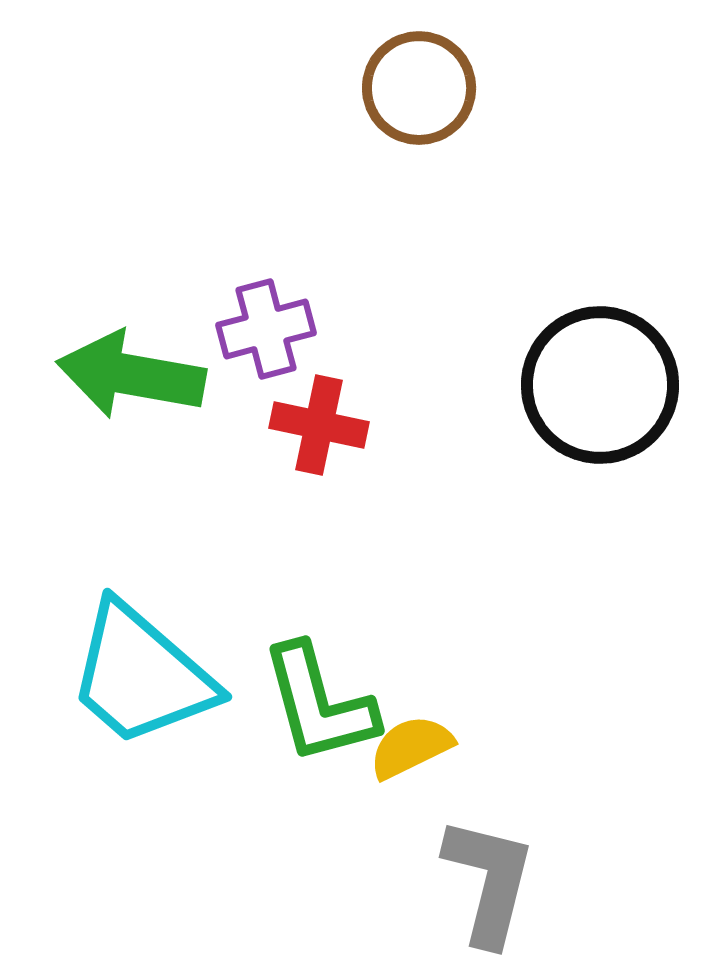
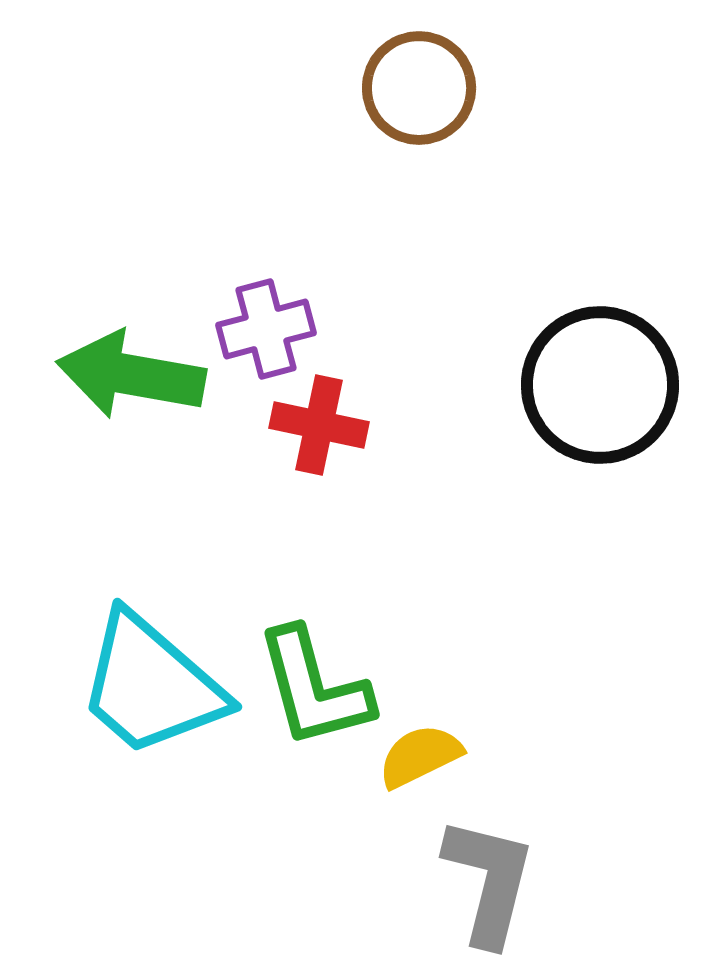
cyan trapezoid: moved 10 px right, 10 px down
green L-shape: moved 5 px left, 16 px up
yellow semicircle: moved 9 px right, 9 px down
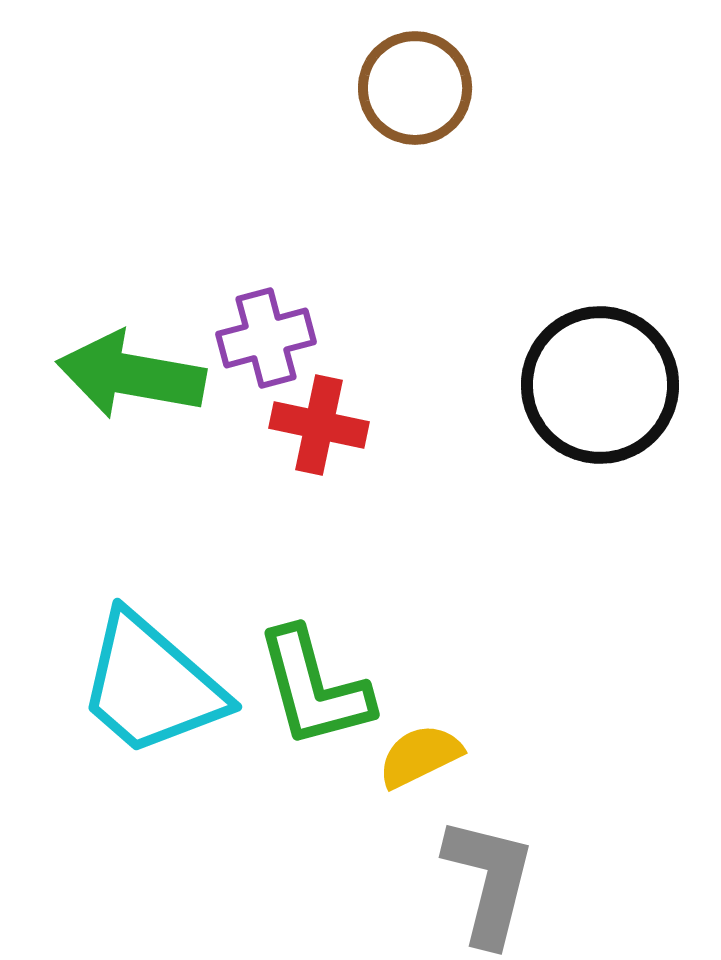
brown circle: moved 4 px left
purple cross: moved 9 px down
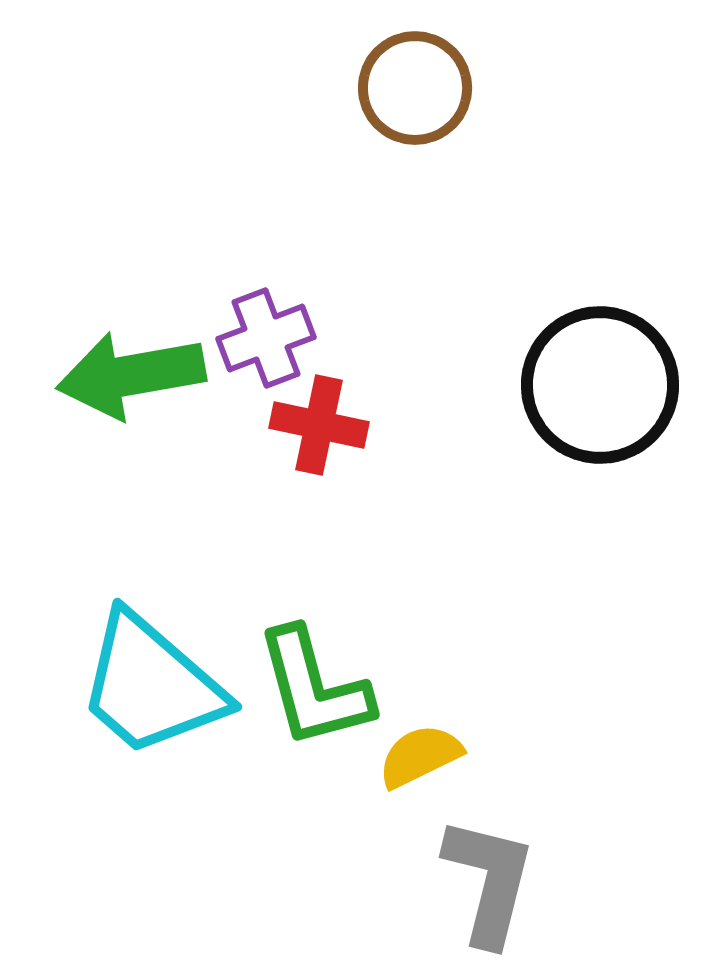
purple cross: rotated 6 degrees counterclockwise
green arrow: rotated 20 degrees counterclockwise
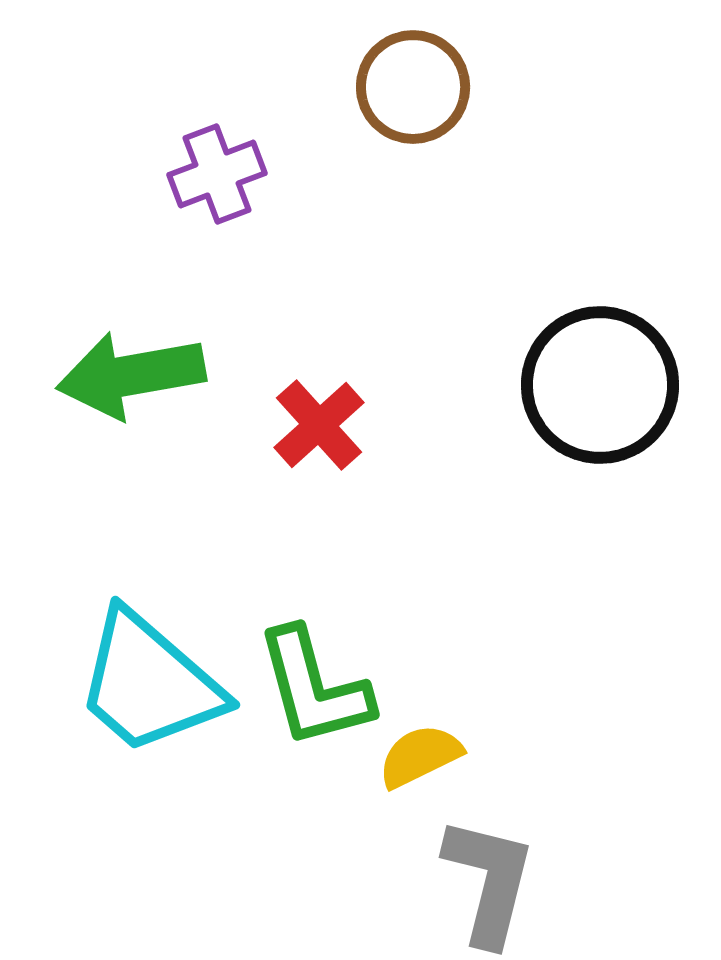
brown circle: moved 2 px left, 1 px up
purple cross: moved 49 px left, 164 px up
red cross: rotated 36 degrees clockwise
cyan trapezoid: moved 2 px left, 2 px up
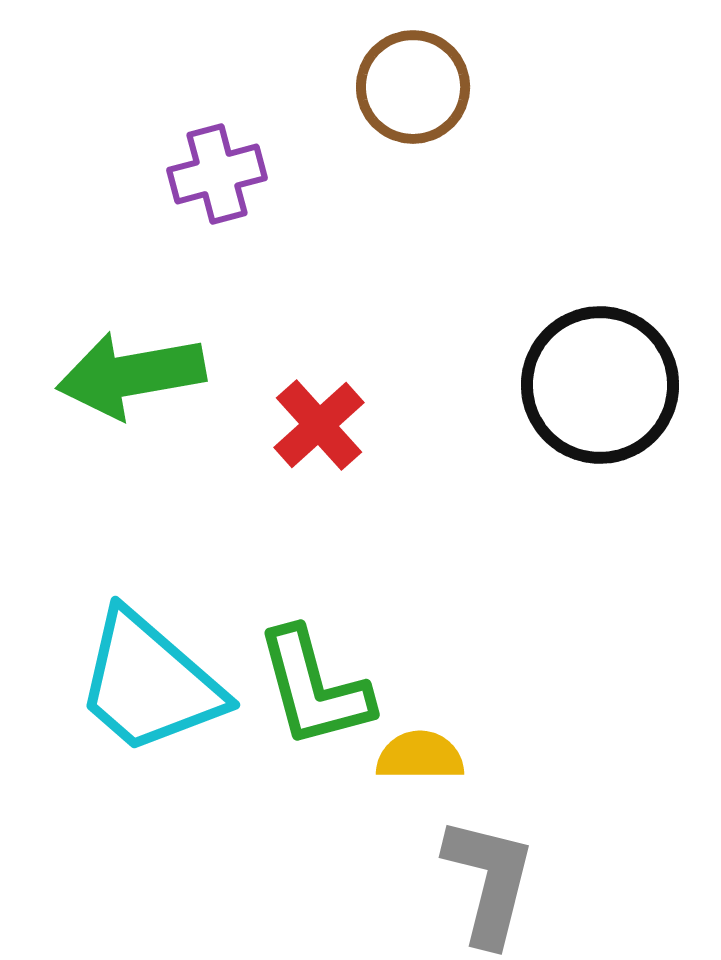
purple cross: rotated 6 degrees clockwise
yellow semicircle: rotated 26 degrees clockwise
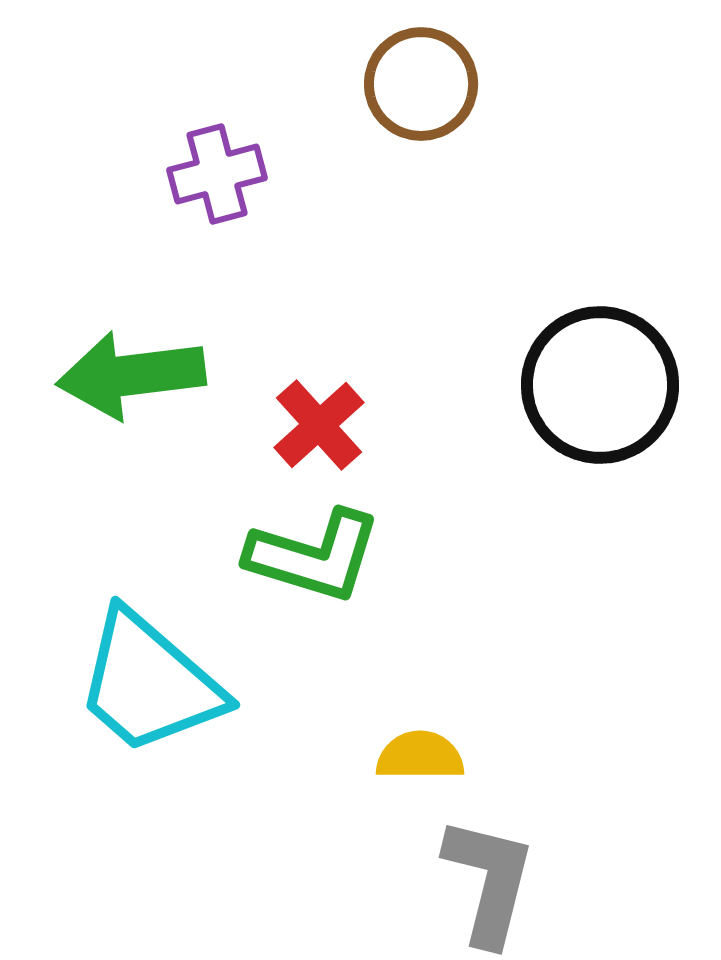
brown circle: moved 8 px right, 3 px up
green arrow: rotated 3 degrees clockwise
green L-shape: moved 132 px up; rotated 58 degrees counterclockwise
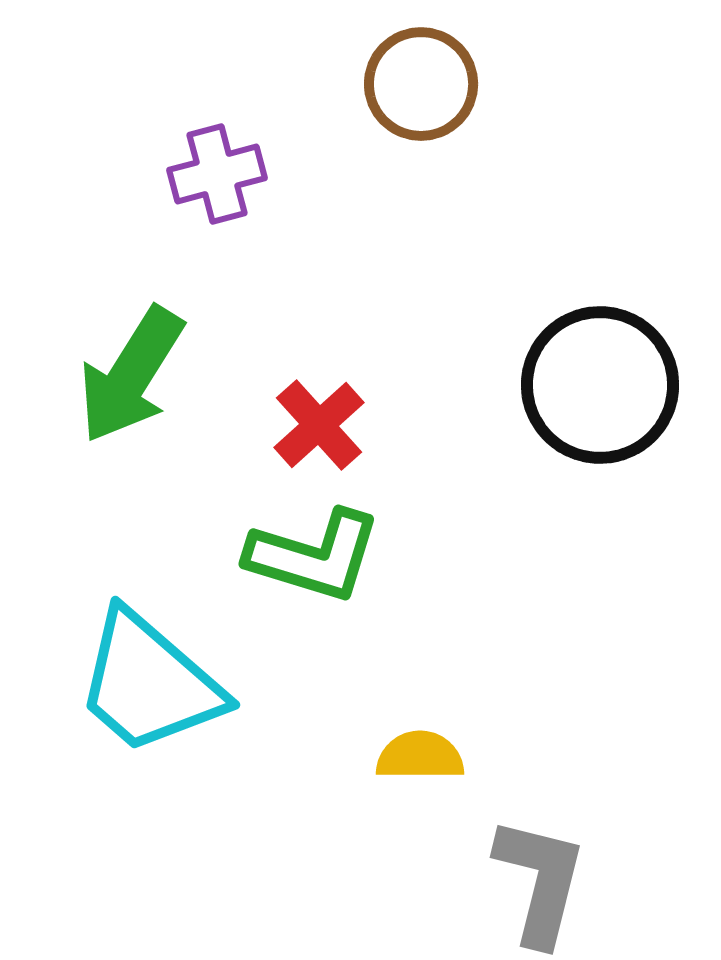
green arrow: rotated 51 degrees counterclockwise
gray L-shape: moved 51 px right
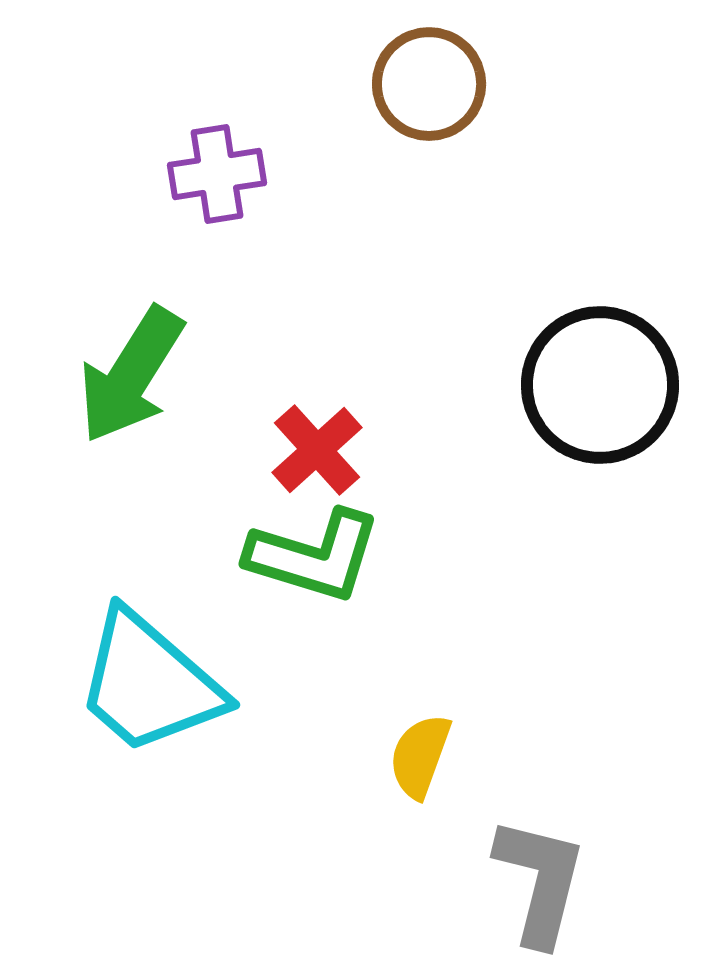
brown circle: moved 8 px right
purple cross: rotated 6 degrees clockwise
red cross: moved 2 px left, 25 px down
yellow semicircle: rotated 70 degrees counterclockwise
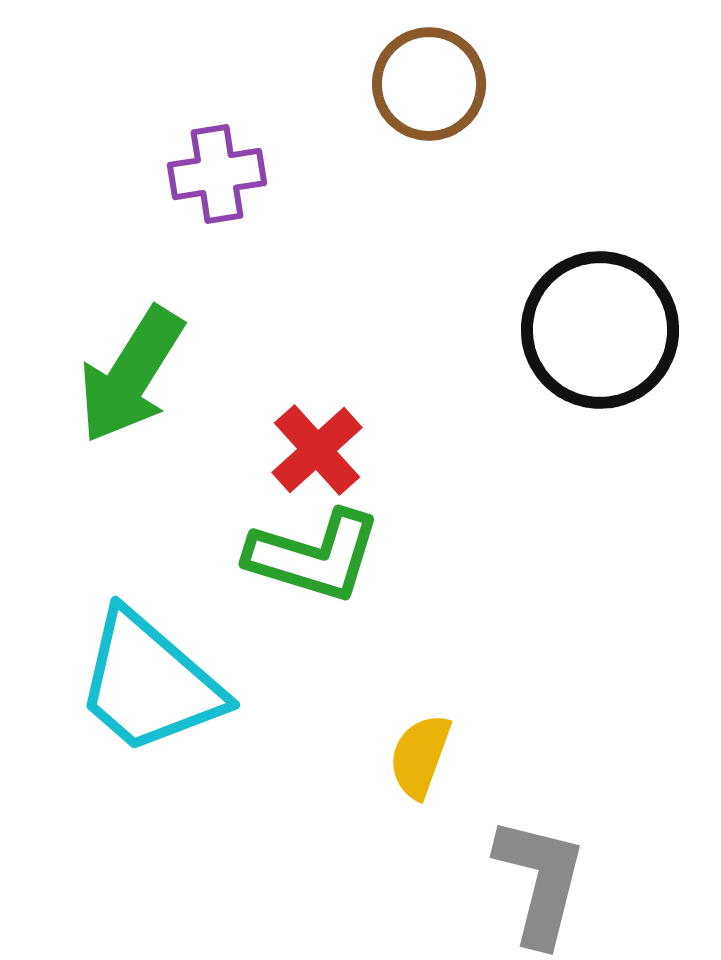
black circle: moved 55 px up
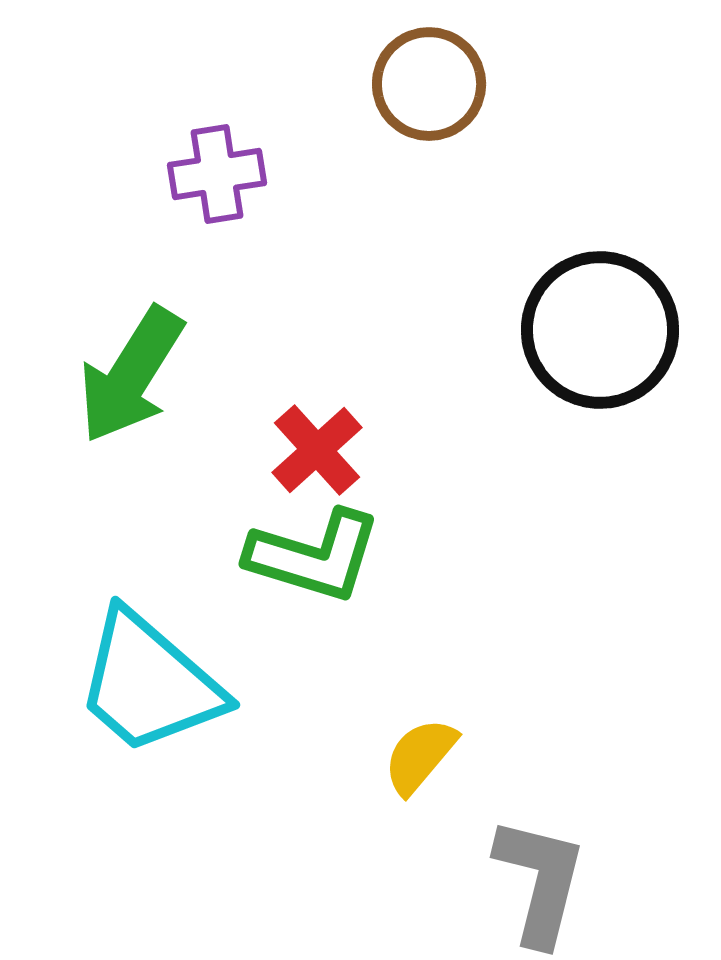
yellow semicircle: rotated 20 degrees clockwise
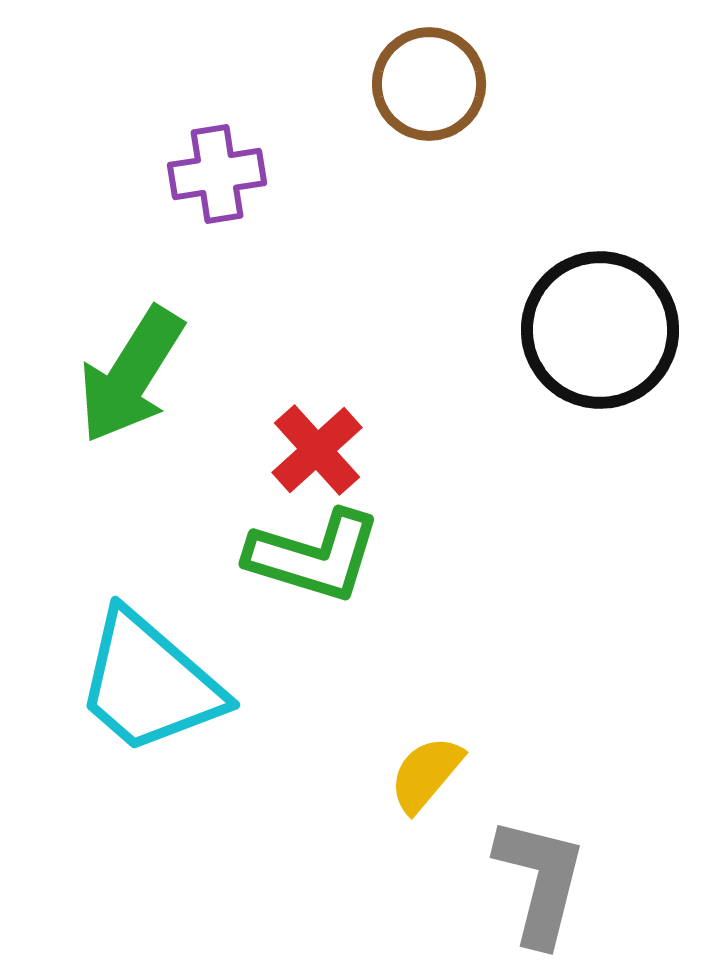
yellow semicircle: moved 6 px right, 18 px down
